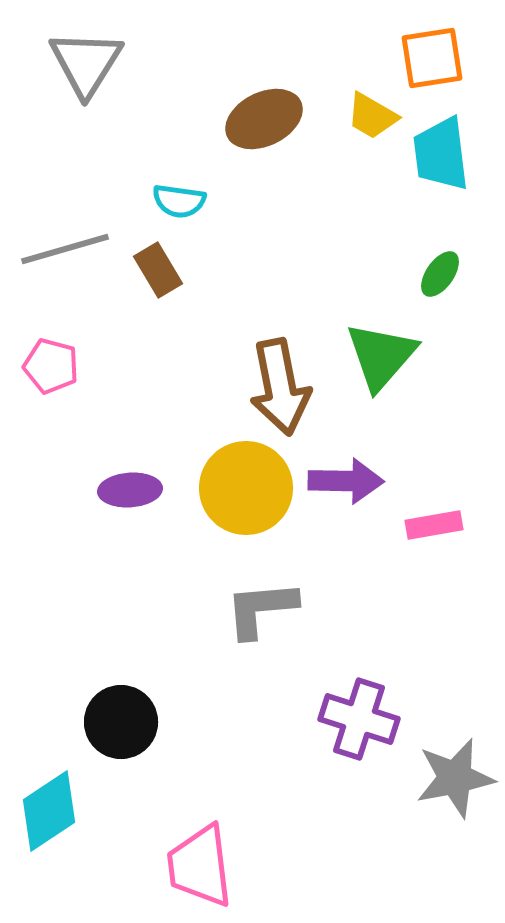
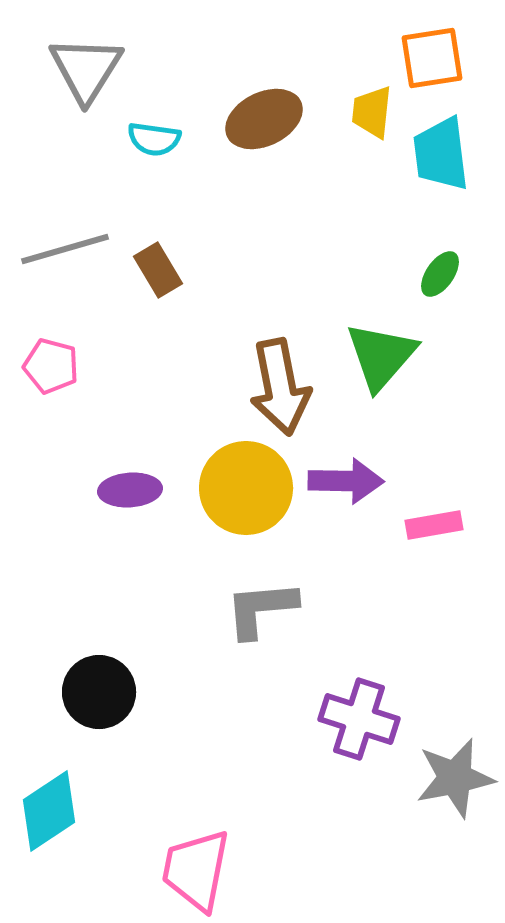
gray triangle: moved 6 px down
yellow trapezoid: moved 4 px up; rotated 66 degrees clockwise
cyan semicircle: moved 25 px left, 62 px up
black circle: moved 22 px left, 30 px up
pink trapezoid: moved 4 px left, 4 px down; rotated 18 degrees clockwise
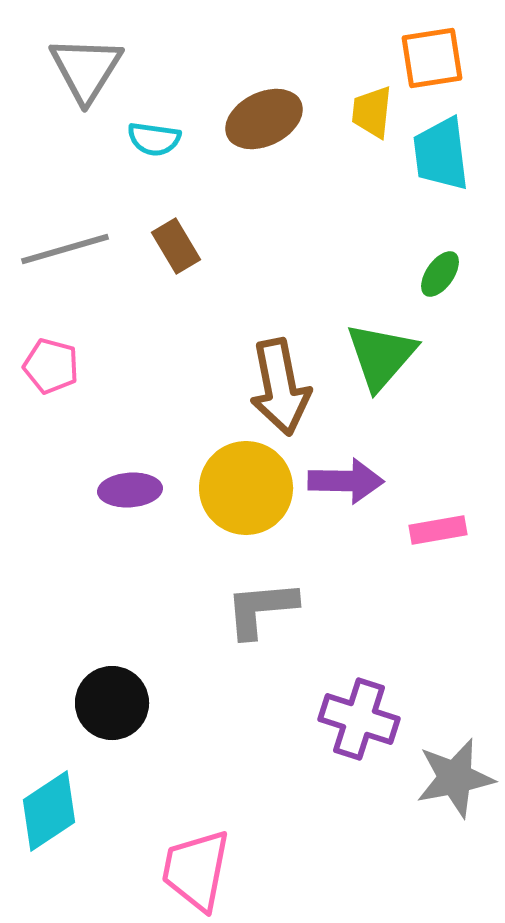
brown rectangle: moved 18 px right, 24 px up
pink rectangle: moved 4 px right, 5 px down
black circle: moved 13 px right, 11 px down
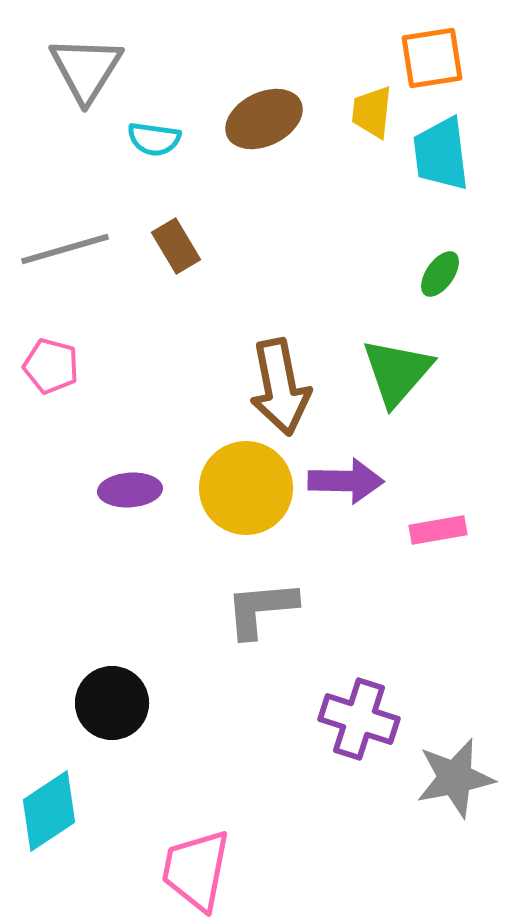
green triangle: moved 16 px right, 16 px down
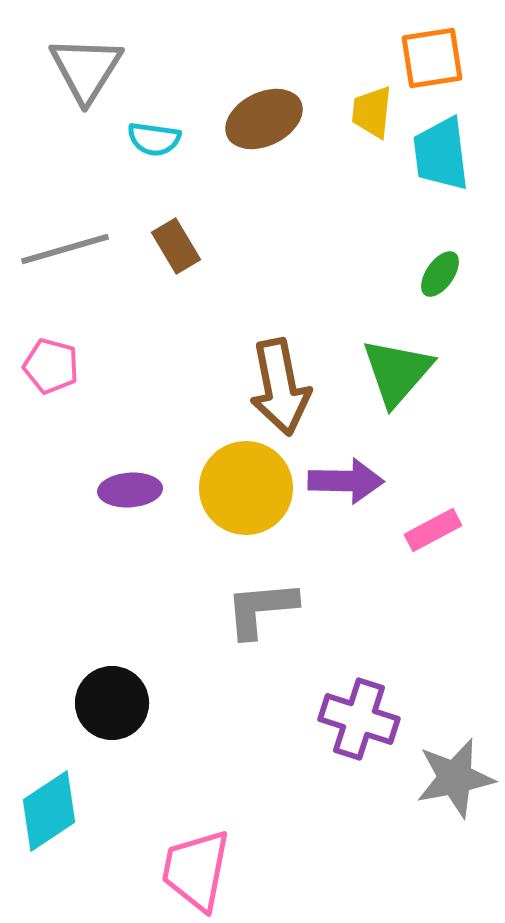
pink rectangle: moved 5 px left; rotated 18 degrees counterclockwise
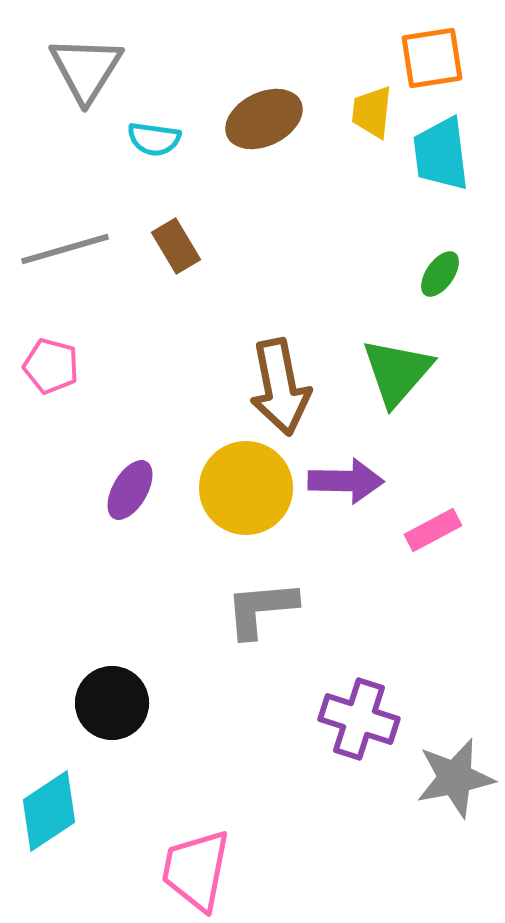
purple ellipse: rotated 56 degrees counterclockwise
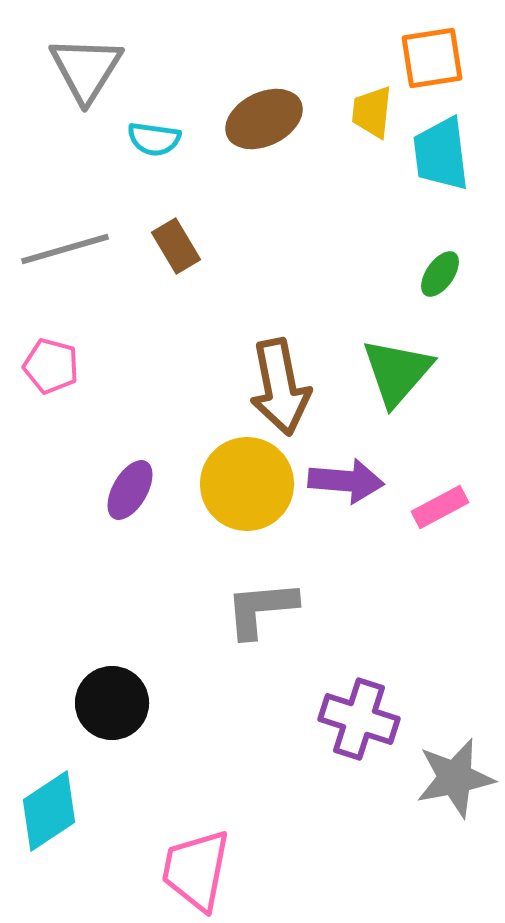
purple arrow: rotated 4 degrees clockwise
yellow circle: moved 1 px right, 4 px up
pink rectangle: moved 7 px right, 23 px up
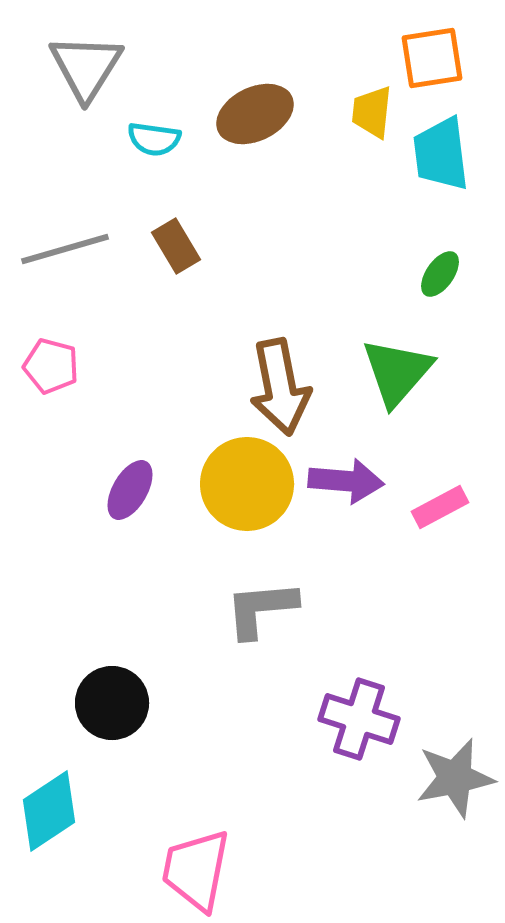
gray triangle: moved 2 px up
brown ellipse: moved 9 px left, 5 px up
